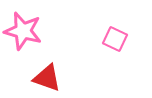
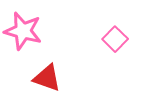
pink square: rotated 20 degrees clockwise
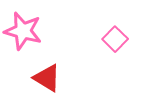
red triangle: rotated 12 degrees clockwise
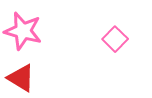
red triangle: moved 26 px left
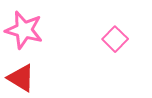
pink star: moved 1 px right, 1 px up
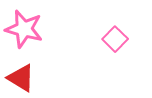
pink star: moved 1 px up
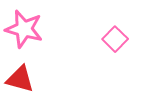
red triangle: moved 1 px left, 1 px down; rotated 16 degrees counterclockwise
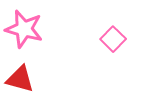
pink square: moved 2 px left
